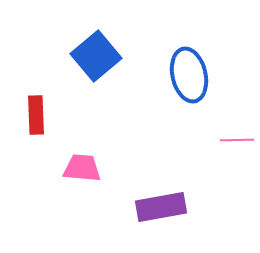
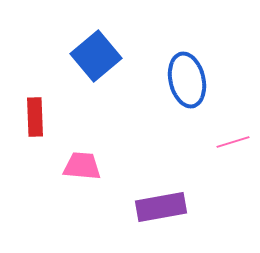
blue ellipse: moved 2 px left, 5 px down
red rectangle: moved 1 px left, 2 px down
pink line: moved 4 px left, 2 px down; rotated 16 degrees counterclockwise
pink trapezoid: moved 2 px up
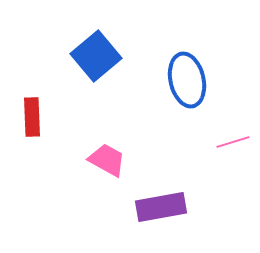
red rectangle: moved 3 px left
pink trapezoid: moved 25 px right, 6 px up; rotated 24 degrees clockwise
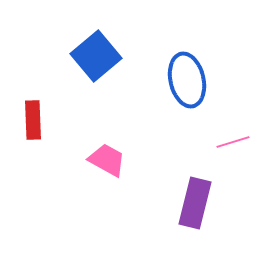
red rectangle: moved 1 px right, 3 px down
purple rectangle: moved 34 px right, 4 px up; rotated 66 degrees counterclockwise
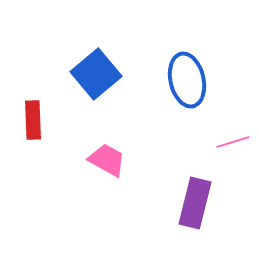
blue square: moved 18 px down
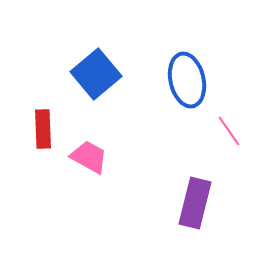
red rectangle: moved 10 px right, 9 px down
pink line: moved 4 px left, 11 px up; rotated 72 degrees clockwise
pink trapezoid: moved 18 px left, 3 px up
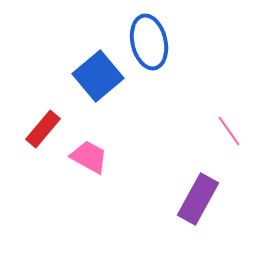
blue square: moved 2 px right, 2 px down
blue ellipse: moved 38 px left, 38 px up
red rectangle: rotated 42 degrees clockwise
purple rectangle: moved 3 px right, 4 px up; rotated 15 degrees clockwise
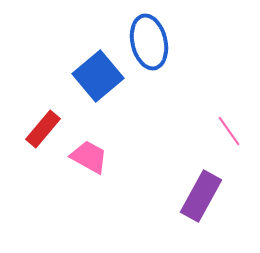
purple rectangle: moved 3 px right, 3 px up
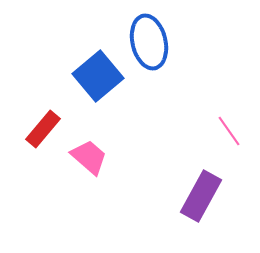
pink trapezoid: rotated 12 degrees clockwise
